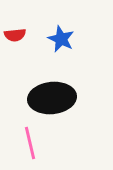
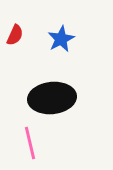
red semicircle: rotated 60 degrees counterclockwise
blue star: rotated 20 degrees clockwise
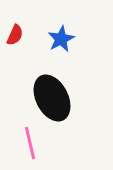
black ellipse: rotated 69 degrees clockwise
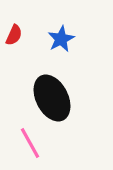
red semicircle: moved 1 px left
pink line: rotated 16 degrees counterclockwise
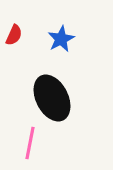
pink line: rotated 40 degrees clockwise
